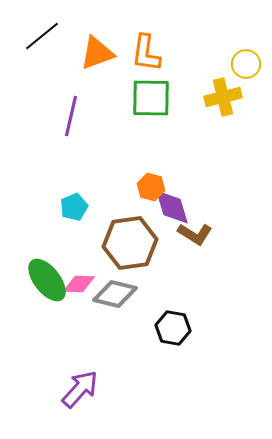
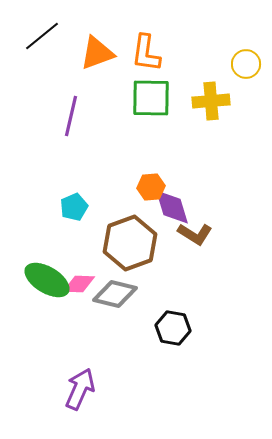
yellow cross: moved 12 px left, 4 px down; rotated 9 degrees clockwise
orange hexagon: rotated 20 degrees counterclockwise
brown hexagon: rotated 12 degrees counterclockwise
green ellipse: rotated 21 degrees counterclockwise
purple arrow: rotated 18 degrees counterclockwise
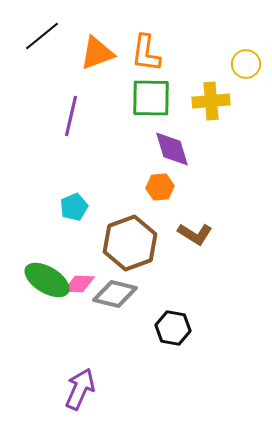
orange hexagon: moved 9 px right
purple diamond: moved 58 px up
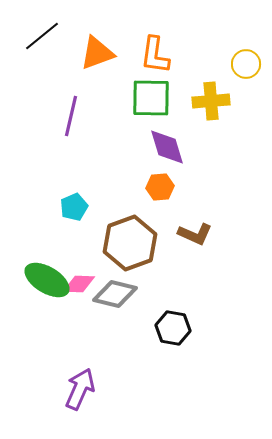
orange L-shape: moved 9 px right, 2 px down
purple diamond: moved 5 px left, 2 px up
brown L-shape: rotated 8 degrees counterclockwise
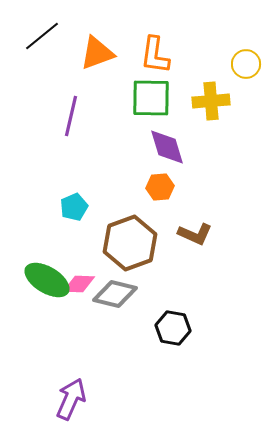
purple arrow: moved 9 px left, 10 px down
